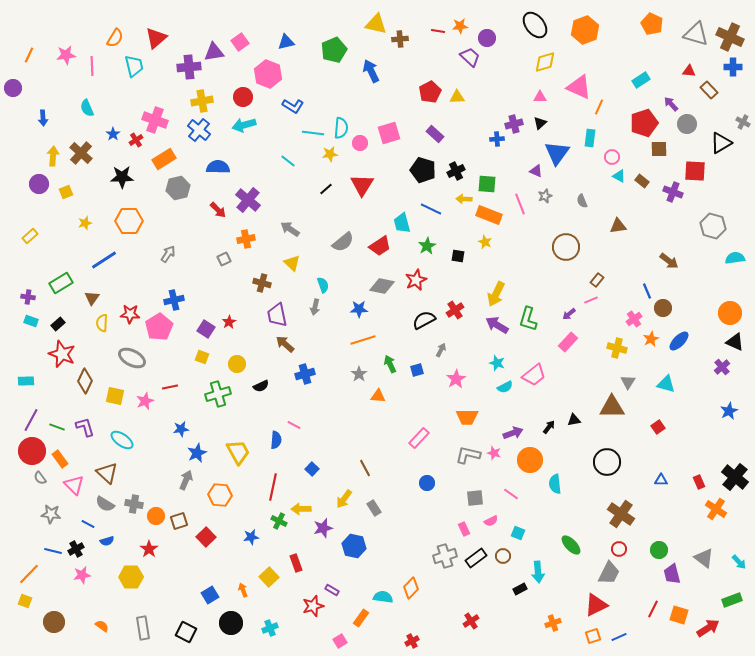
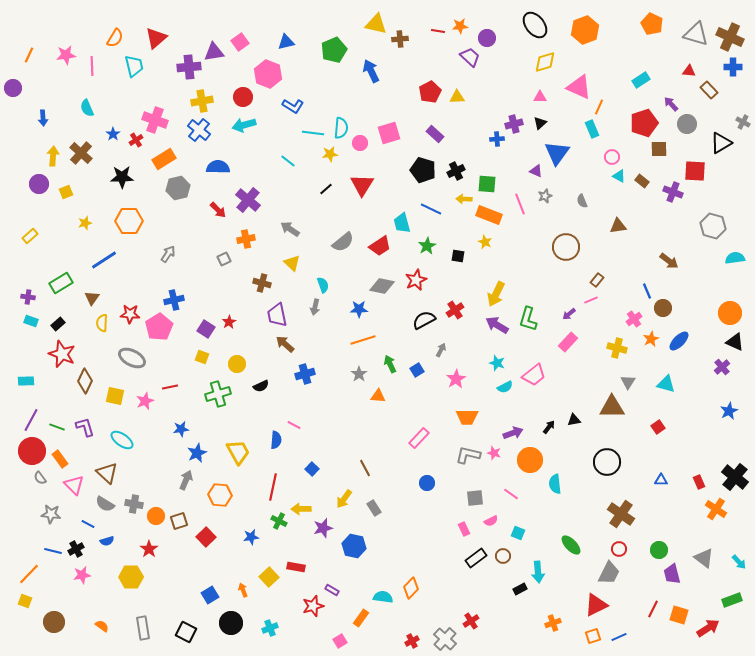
cyan rectangle at (590, 138): moved 2 px right, 9 px up; rotated 30 degrees counterclockwise
blue square at (417, 370): rotated 16 degrees counterclockwise
gray cross at (445, 556): moved 83 px down; rotated 30 degrees counterclockwise
red rectangle at (296, 563): moved 4 px down; rotated 60 degrees counterclockwise
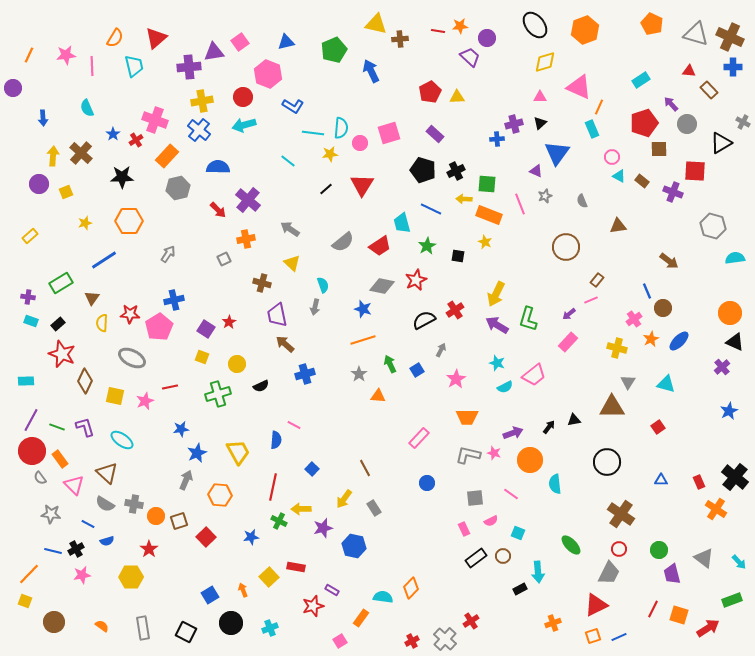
orange rectangle at (164, 159): moved 3 px right, 3 px up; rotated 15 degrees counterclockwise
blue star at (359, 309): moved 4 px right; rotated 18 degrees clockwise
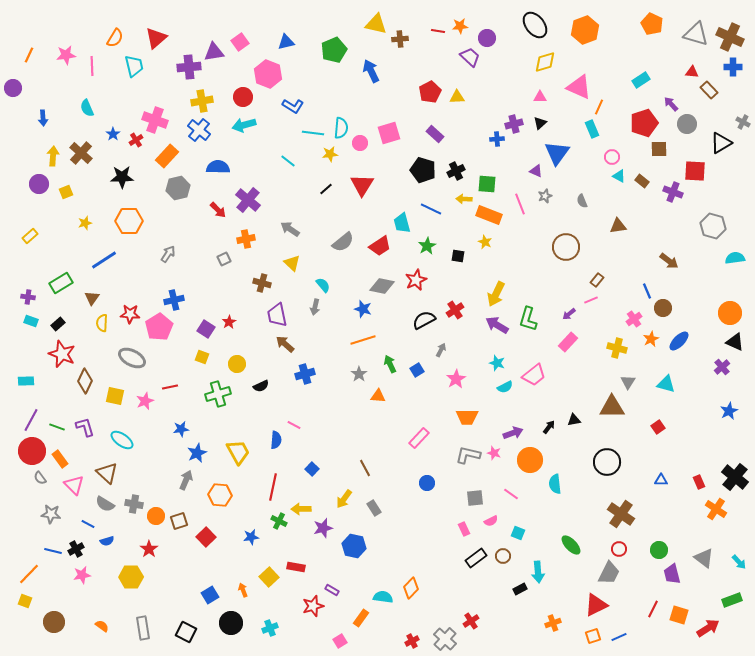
red triangle at (689, 71): moved 3 px right, 1 px down
cyan semicircle at (323, 285): rotated 21 degrees counterclockwise
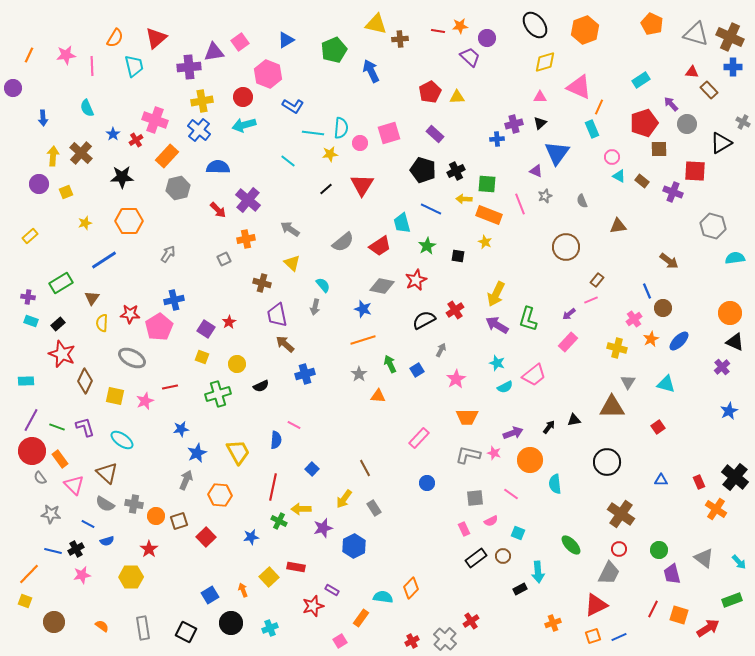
blue triangle at (286, 42): moved 2 px up; rotated 18 degrees counterclockwise
blue hexagon at (354, 546): rotated 20 degrees clockwise
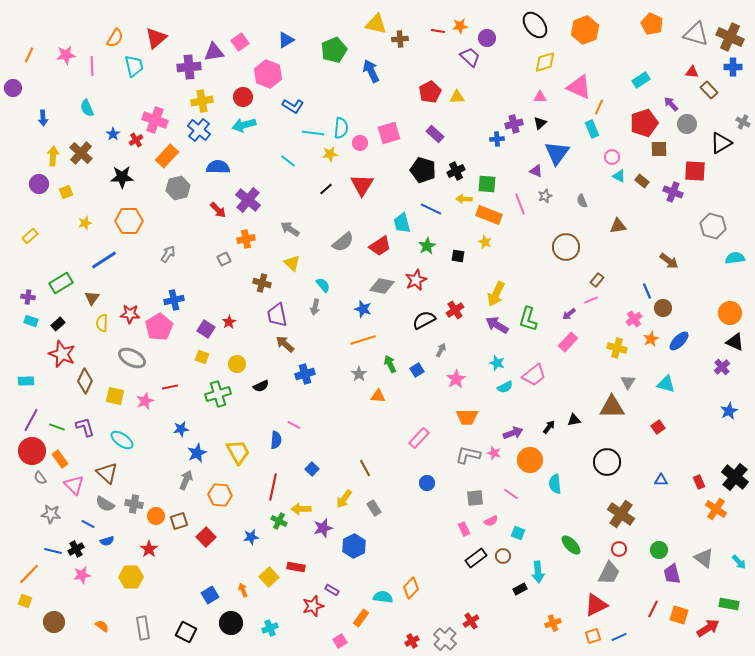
green rectangle at (732, 600): moved 3 px left, 4 px down; rotated 30 degrees clockwise
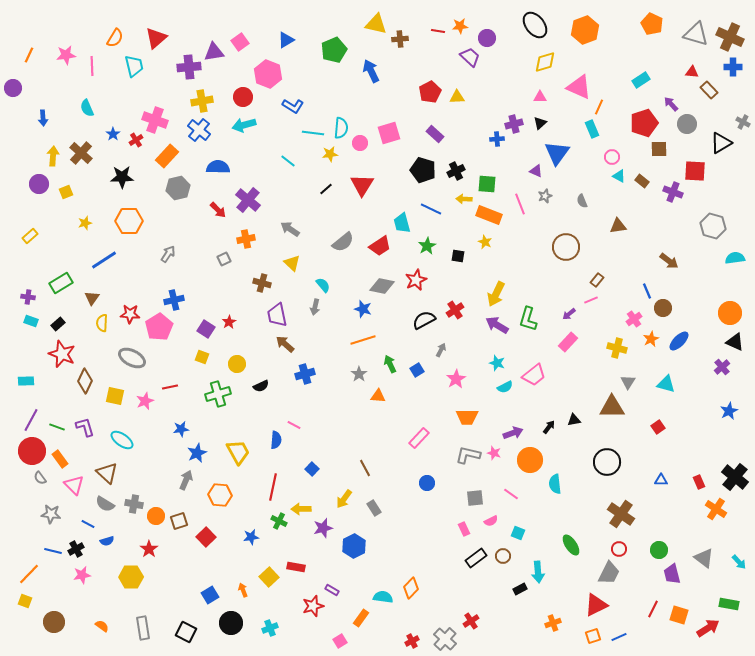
green ellipse at (571, 545): rotated 10 degrees clockwise
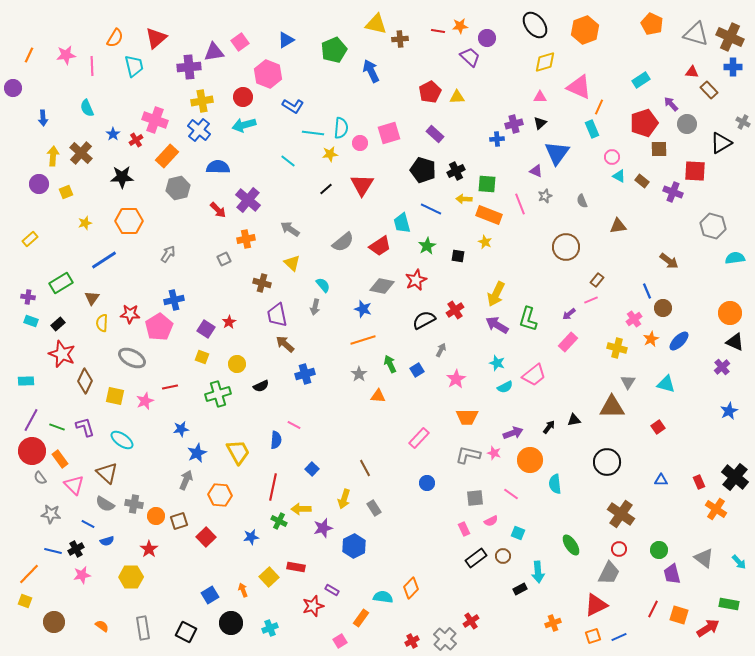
yellow rectangle at (30, 236): moved 3 px down
yellow arrow at (344, 499): rotated 18 degrees counterclockwise
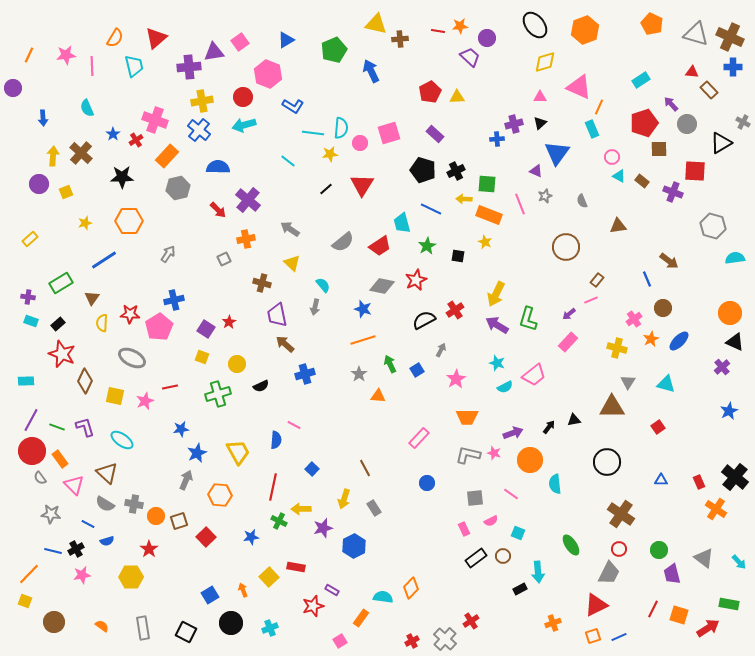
blue line at (647, 291): moved 12 px up
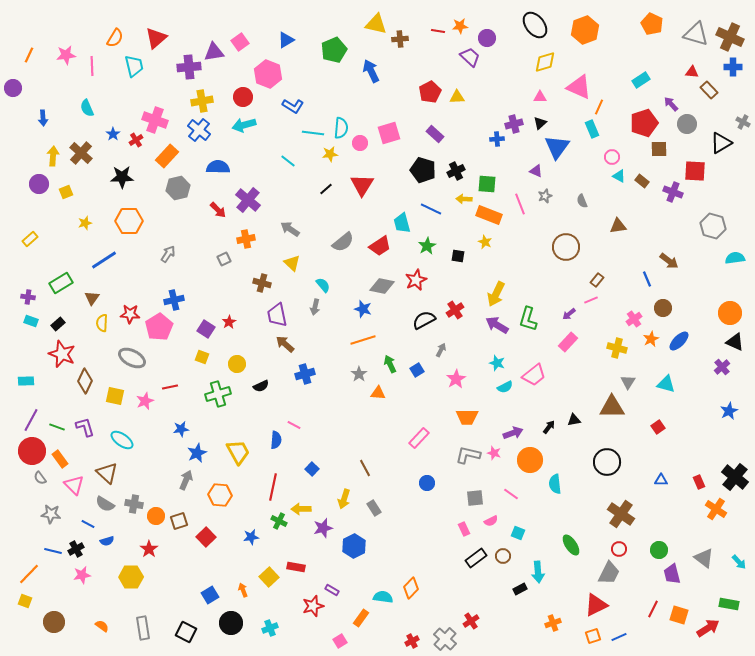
blue triangle at (557, 153): moved 6 px up
orange triangle at (378, 396): moved 3 px up
